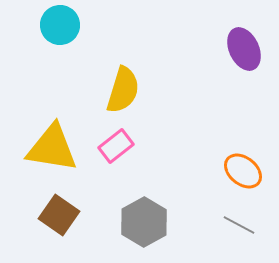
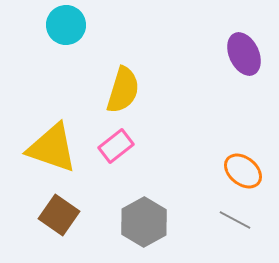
cyan circle: moved 6 px right
purple ellipse: moved 5 px down
yellow triangle: rotated 10 degrees clockwise
gray line: moved 4 px left, 5 px up
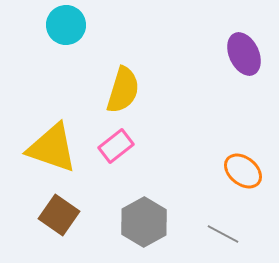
gray line: moved 12 px left, 14 px down
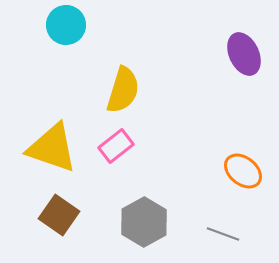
gray line: rotated 8 degrees counterclockwise
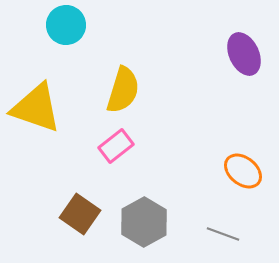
yellow triangle: moved 16 px left, 40 px up
brown square: moved 21 px right, 1 px up
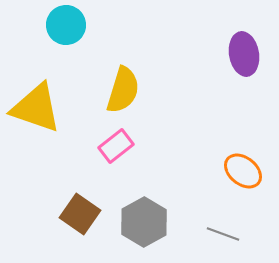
purple ellipse: rotated 15 degrees clockwise
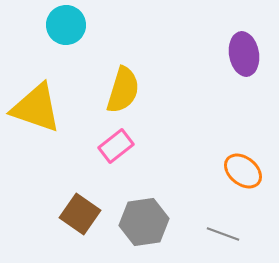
gray hexagon: rotated 21 degrees clockwise
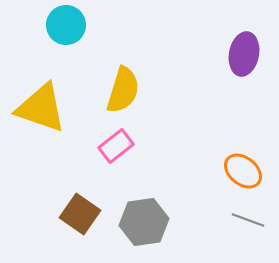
purple ellipse: rotated 21 degrees clockwise
yellow triangle: moved 5 px right
gray line: moved 25 px right, 14 px up
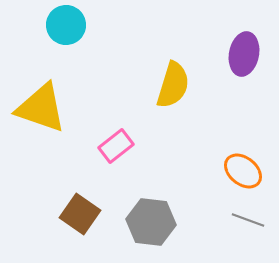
yellow semicircle: moved 50 px right, 5 px up
gray hexagon: moved 7 px right; rotated 15 degrees clockwise
